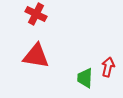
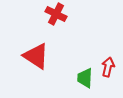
red cross: moved 20 px right
red triangle: rotated 24 degrees clockwise
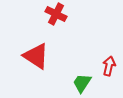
red arrow: moved 1 px right, 1 px up
green trapezoid: moved 3 px left, 5 px down; rotated 30 degrees clockwise
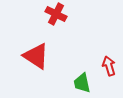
red arrow: rotated 30 degrees counterclockwise
green trapezoid: rotated 45 degrees counterclockwise
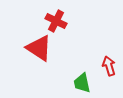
red cross: moved 7 px down
red triangle: moved 3 px right, 8 px up
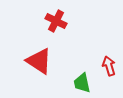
red triangle: moved 13 px down
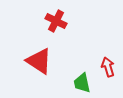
red arrow: moved 1 px left, 1 px down
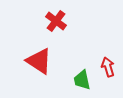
red cross: rotated 10 degrees clockwise
green trapezoid: moved 3 px up
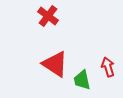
red cross: moved 8 px left, 5 px up
red triangle: moved 16 px right, 3 px down
